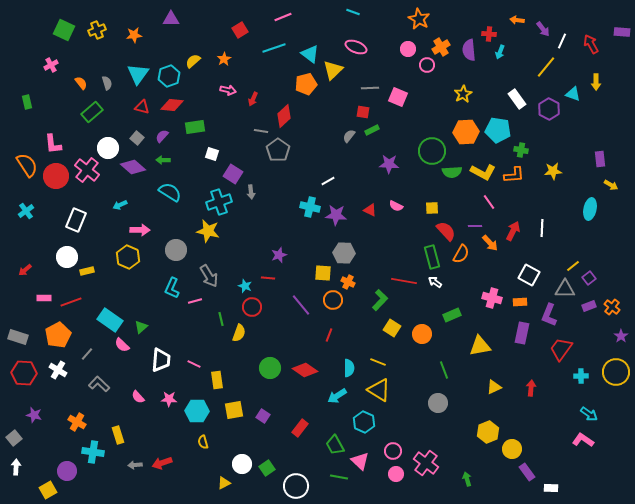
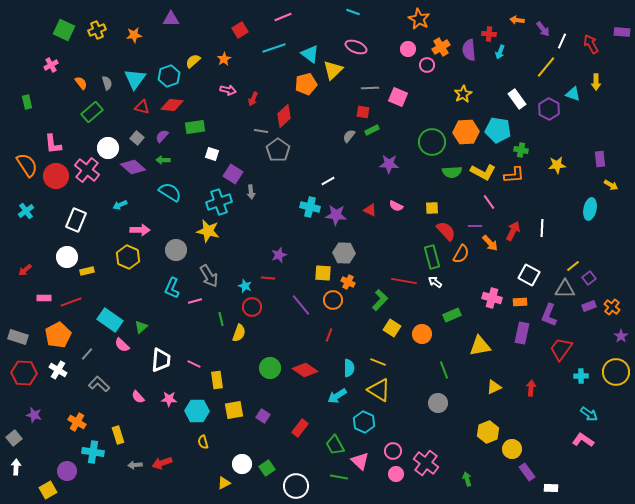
cyan triangle at (138, 74): moved 3 px left, 5 px down
green circle at (432, 151): moved 9 px up
yellow star at (553, 171): moved 4 px right, 6 px up
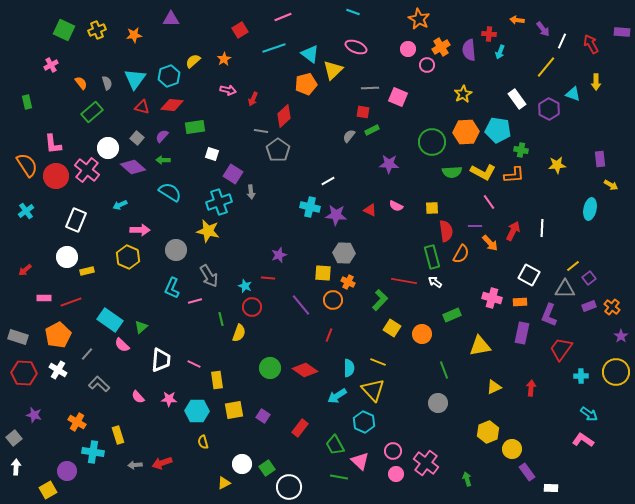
red semicircle at (446, 231): rotated 35 degrees clockwise
yellow triangle at (379, 390): moved 6 px left; rotated 15 degrees clockwise
white circle at (296, 486): moved 7 px left, 1 px down
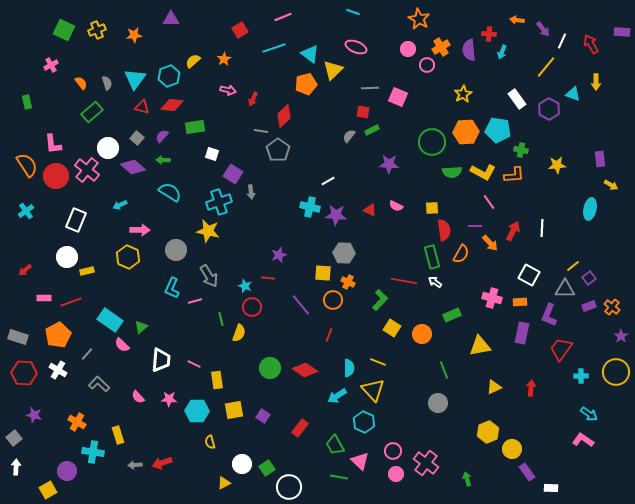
cyan arrow at (500, 52): moved 2 px right
red semicircle at (446, 231): moved 2 px left, 1 px up
yellow semicircle at (203, 442): moved 7 px right
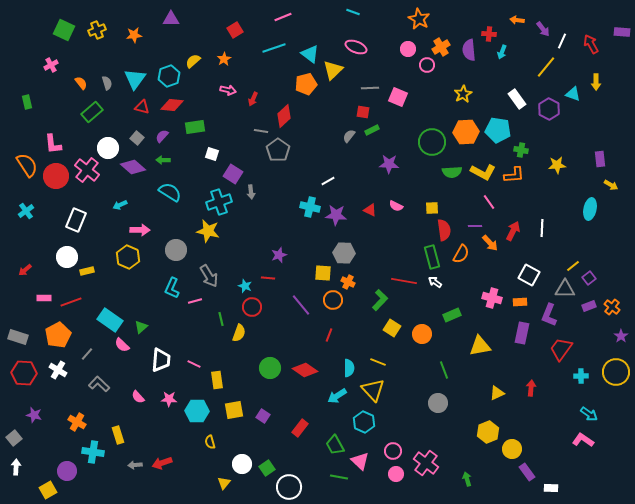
red square at (240, 30): moved 5 px left
yellow triangle at (494, 387): moved 3 px right, 6 px down
yellow triangle at (224, 483): rotated 24 degrees counterclockwise
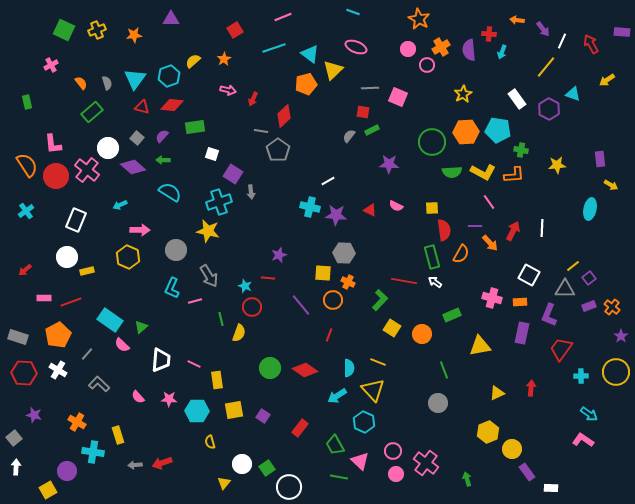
yellow arrow at (596, 82): moved 11 px right, 2 px up; rotated 56 degrees clockwise
